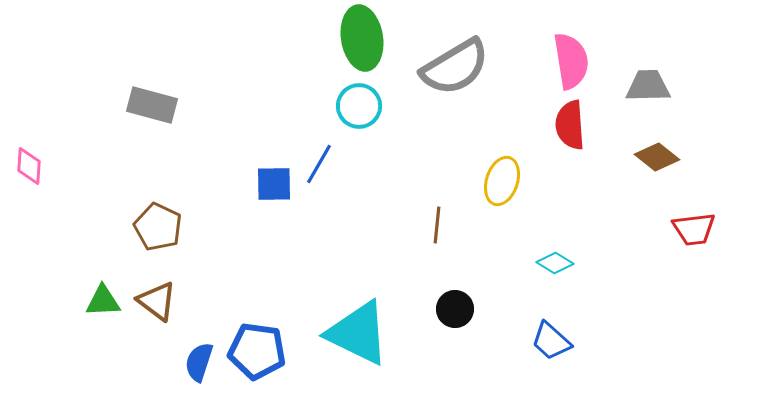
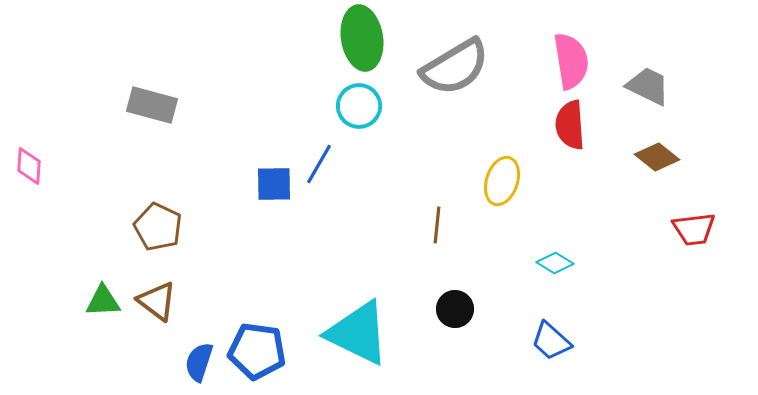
gray trapezoid: rotated 27 degrees clockwise
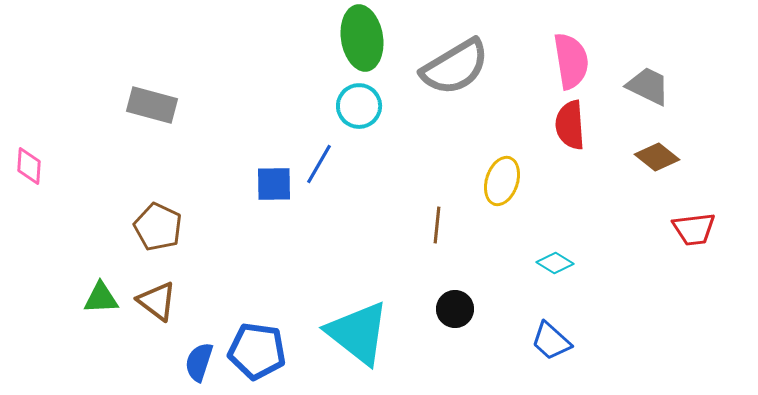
green triangle: moved 2 px left, 3 px up
cyan triangle: rotated 12 degrees clockwise
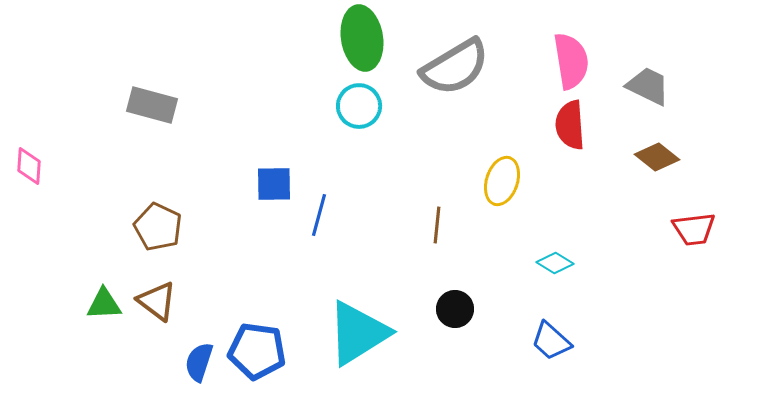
blue line: moved 51 px down; rotated 15 degrees counterclockwise
green triangle: moved 3 px right, 6 px down
cyan triangle: rotated 50 degrees clockwise
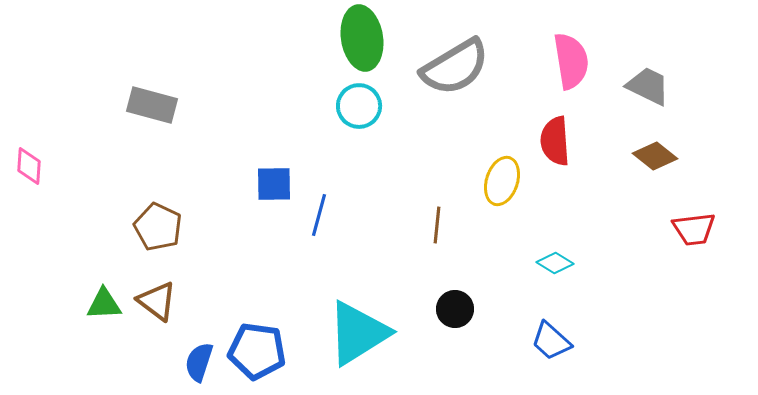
red semicircle: moved 15 px left, 16 px down
brown diamond: moved 2 px left, 1 px up
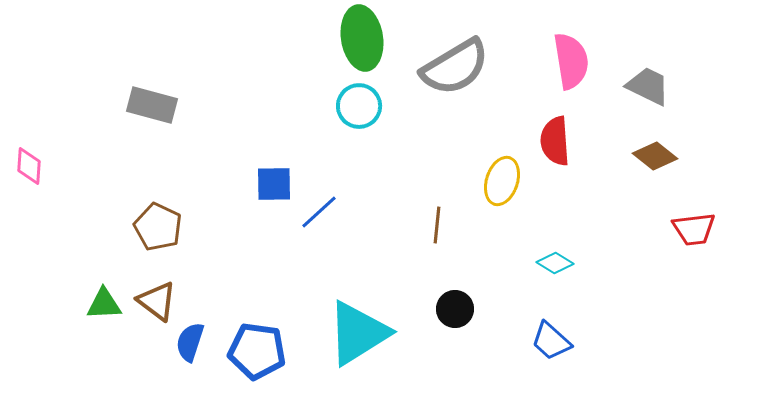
blue line: moved 3 px up; rotated 33 degrees clockwise
blue semicircle: moved 9 px left, 20 px up
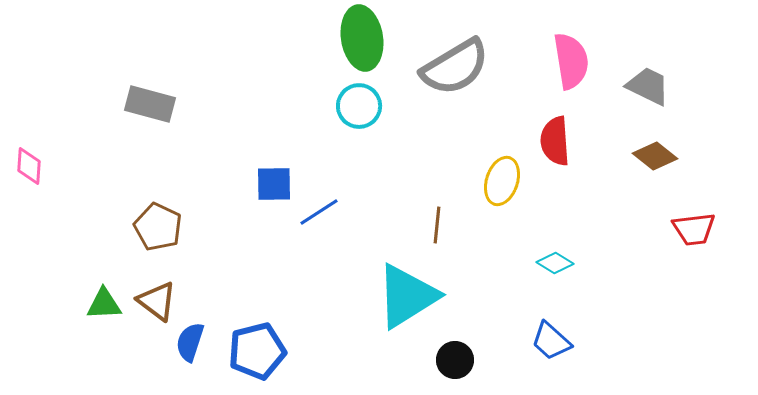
gray rectangle: moved 2 px left, 1 px up
blue line: rotated 9 degrees clockwise
black circle: moved 51 px down
cyan triangle: moved 49 px right, 37 px up
blue pentagon: rotated 22 degrees counterclockwise
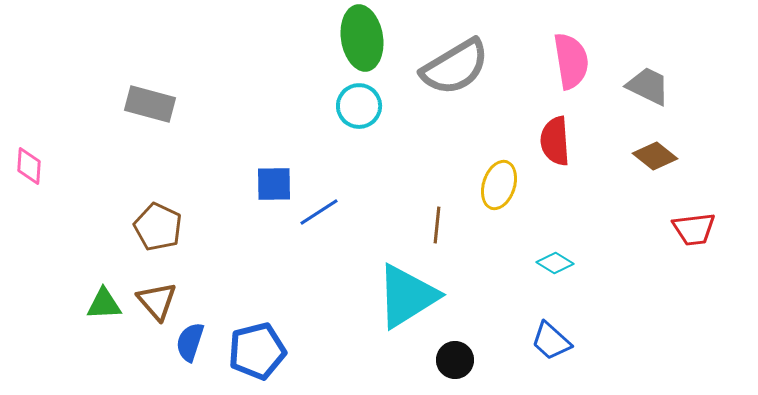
yellow ellipse: moved 3 px left, 4 px down
brown triangle: rotated 12 degrees clockwise
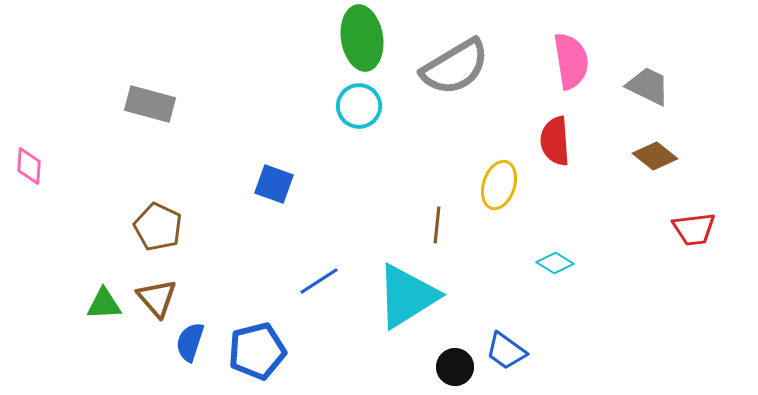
blue square: rotated 21 degrees clockwise
blue line: moved 69 px down
brown triangle: moved 3 px up
blue trapezoid: moved 45 px left, 10 px down; rotated 6 degrees counterclockwise
black circle: moved 7 px down
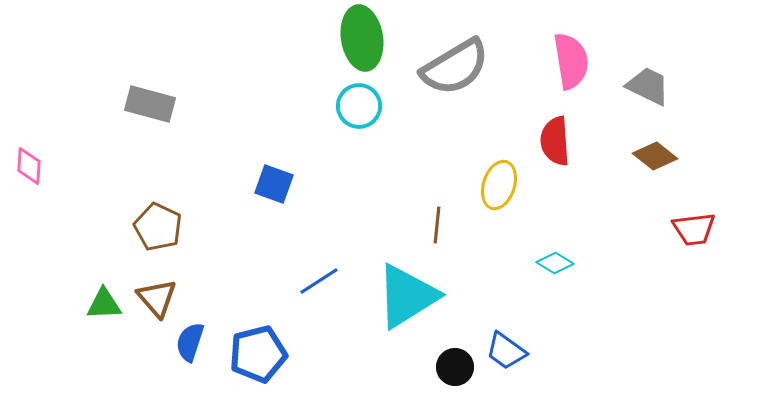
blue pentagon: moved 1 px right, 3 px down
